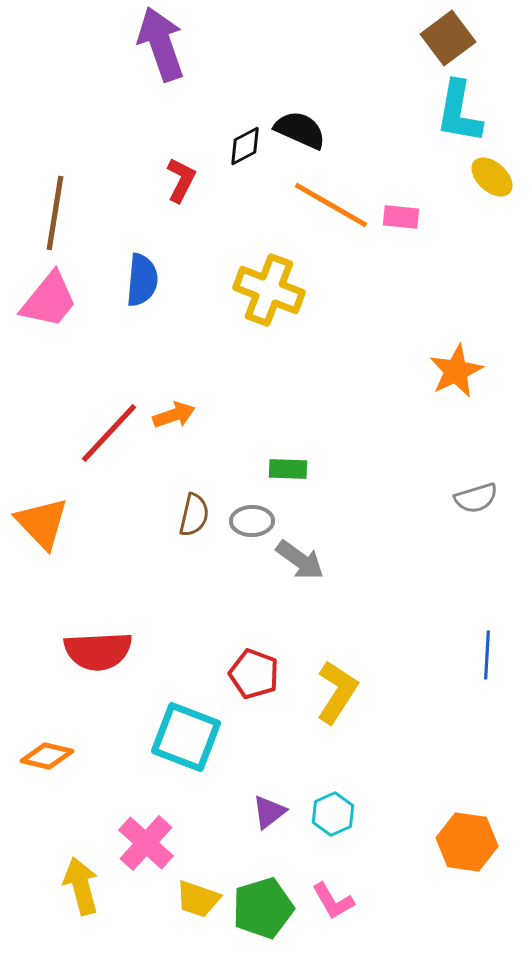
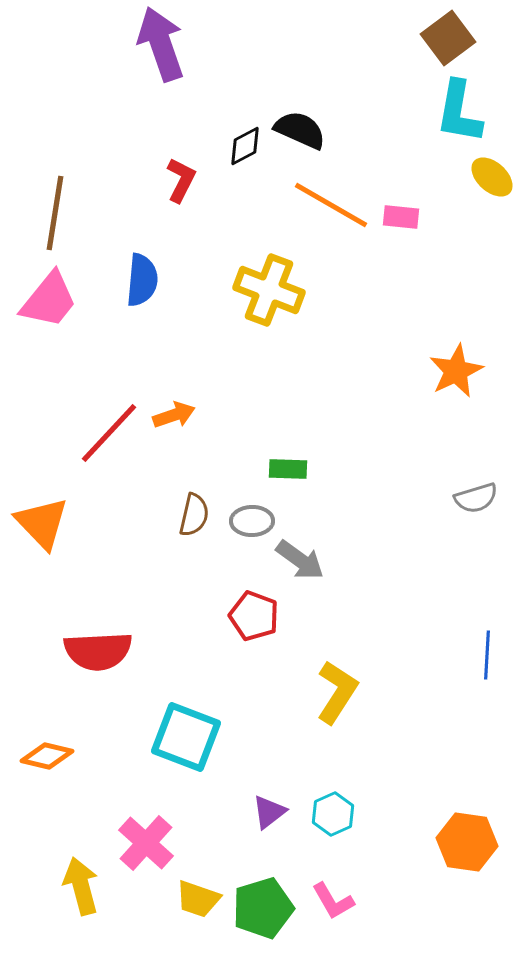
red pentagon: moved 58 px up
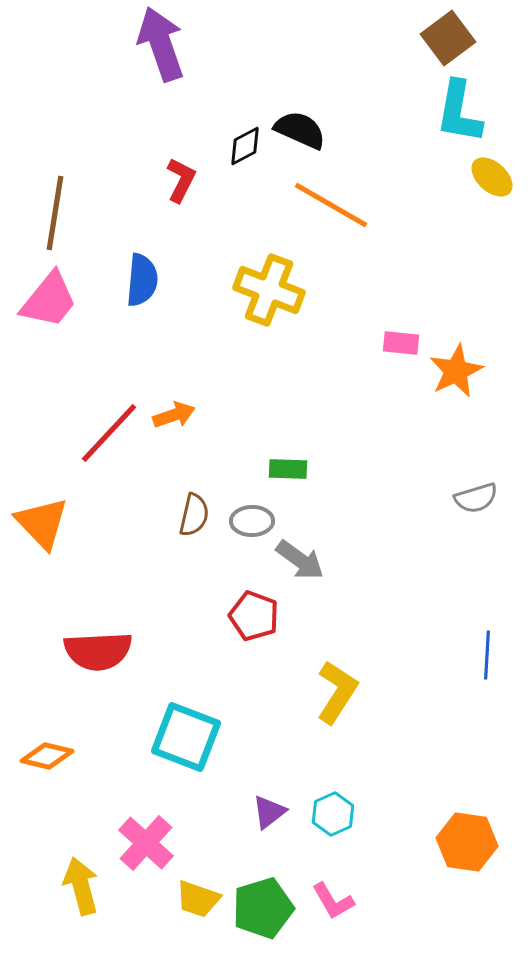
pink rectangle: moved 126 px down
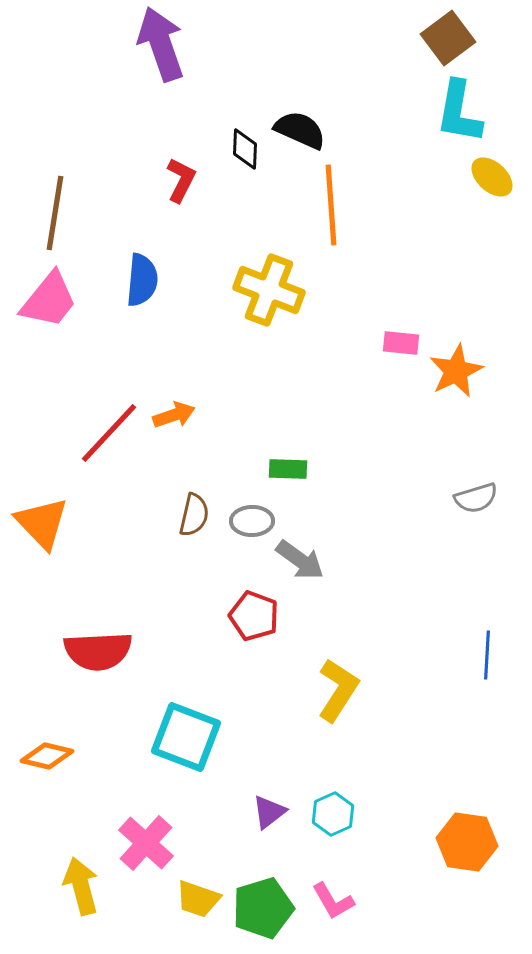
black diamond: moved 3 px down; rotated 60 degrees counterclockwise
orange line: rotated 56 degrees clockwise
yellow L-shape: moved 1 px right, 2 px up
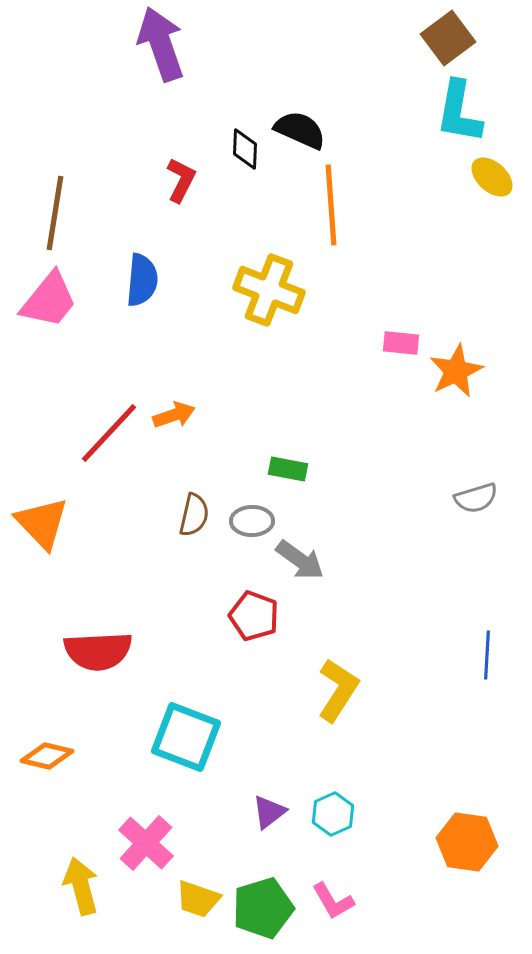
green rectangle: rotated 9 degrees clockwise
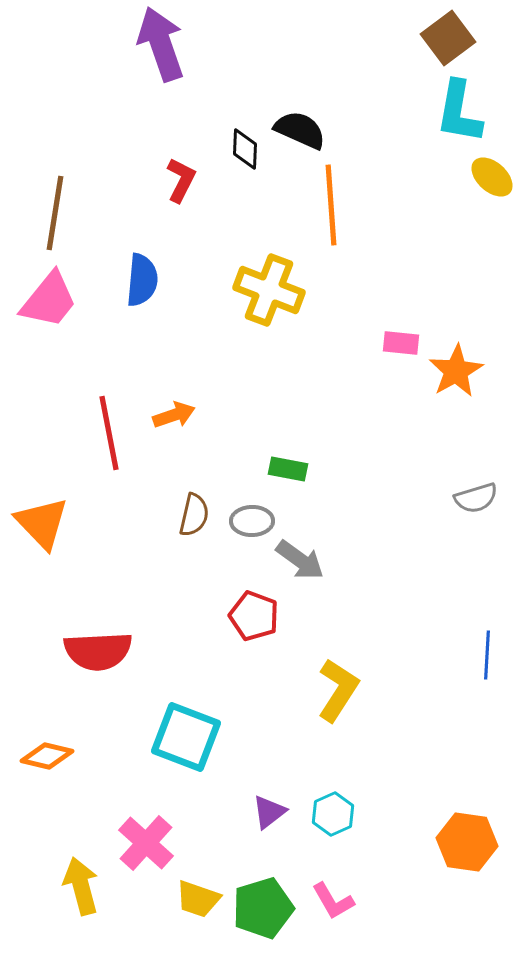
orange star: rotated 4 degrees counterclockwise
red line: rotated 54 degrees counterclockwise
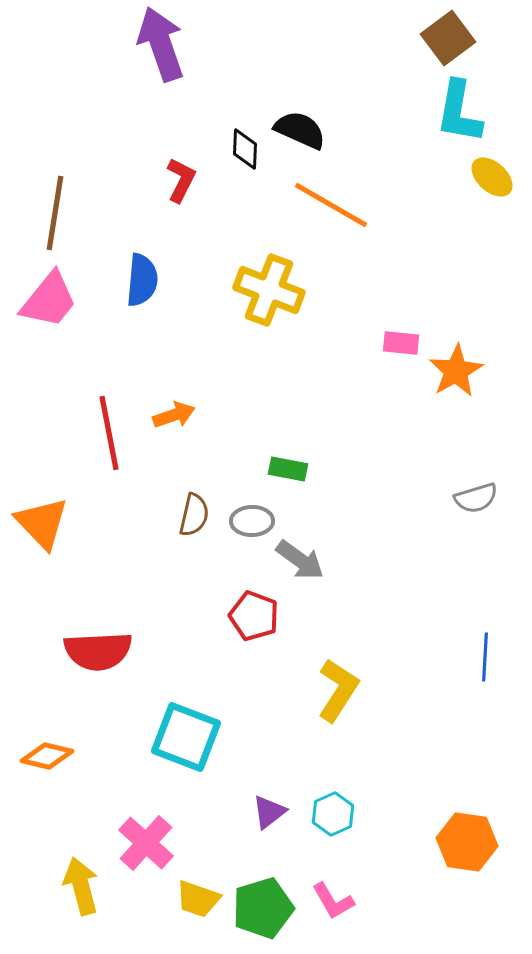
orange line: rotated 56 degrees counterclockwise
blue line: moved 2 px left, 2 px down
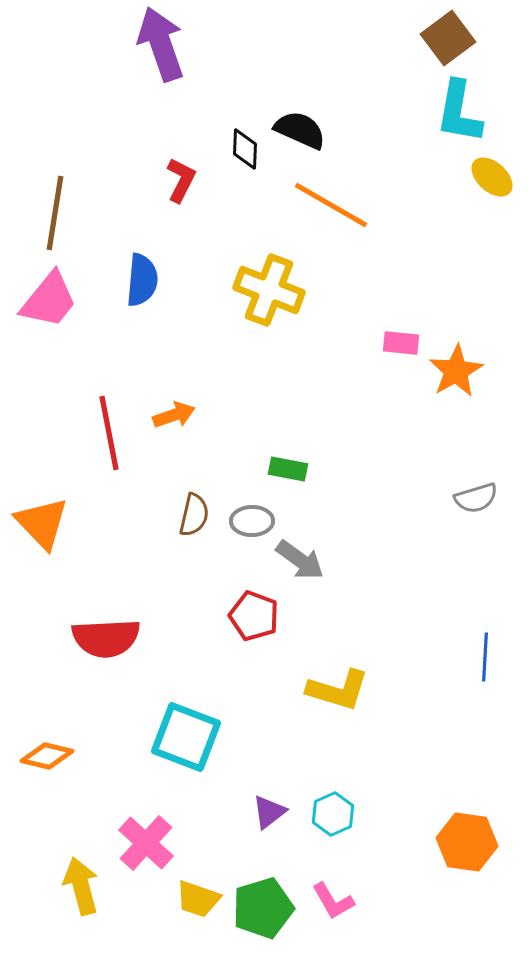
red semicircle: moved 8 px right, 13 px up
yellow L-shape: rotated 74 degrees clockwise
